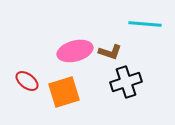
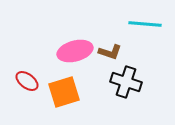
black cross: rotated 36 degrees clockwise
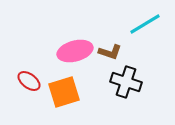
cyan line: rotated 36 degrees counterclockwise
red ellipse: moved 2 px right
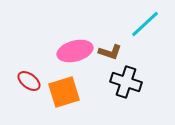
cyan line: rotated 12 degrees counterclockwise
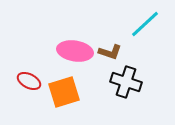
pink ellipse: rotated 24 degrees clockwise
red ellipse: rotated 10 degrees counterclockwise
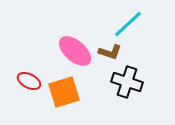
cyan line: moved 17 px left
pink ellipse: rotated 32 degrees clockwise
black cross: moved 1 px right
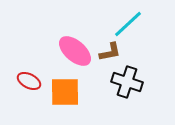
brown L-shape: rotated 30 degrees counterclockwise
orange square: moved 1 px right; rotated 16 degrees clockwise
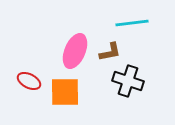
cyan line: moved 4 px right, 1 px up; rotated 36 degrees clockwise
pink ellipse: rotated 72 degrees clockwise
black cross: moved 1 px right, 1 px up
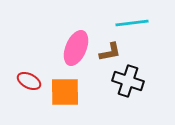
pink ellipse: moved 1 px right, 3 px up
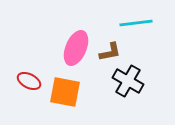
cyan line: moved 4 px right
black cross: rotated 12 degrees clockwise
orange square: rotated 12 degrees clockwise
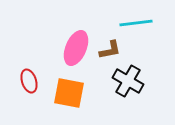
brown L-shape: moved 2 px up
red ellipse: rotated 45 degrees clockwise
orange square: moved 4 px right, 1 px down
